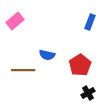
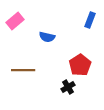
blue rectangle: moved 2 px up
blue semicircle: moved 18 px up
black cross: moved 20 px left, 6 px up
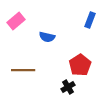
pink rectangle: moved 1 px right
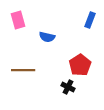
pink rectangle: moved 2 px right, 1 px up; rotated 66 degrees counterclockwise
black cross: rotated 32 degrees counterclockwise
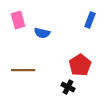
blue semicircle: moved 5 px left, 4 px up
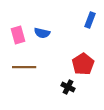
pink rectangle: moved 15 px down
red pentagon: moved 3 px right, 1 px up
brown line: moved 1 px right, 3 px up
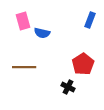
pink rectangle: moved 5 px right, 14 px up
